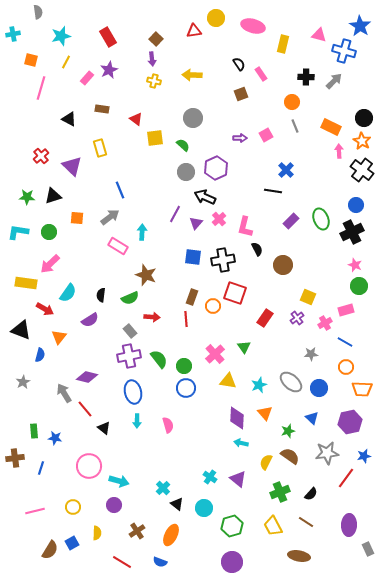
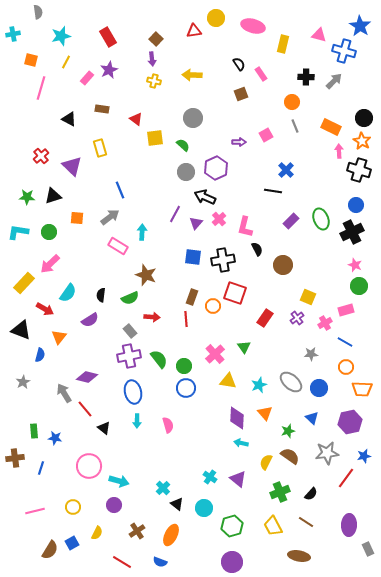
purple arrow at (240, 138): moved 1 px left, 4 px down
black cross at (362, 170): moved 3 px left; rotated 20 degrees counterclockwise
yellow rectangle at (26, 283): moved 2 px left; rotated 55 degrees counterclockwise
yellow semicircle at (97, 533): rotated 24 degrees clockwise
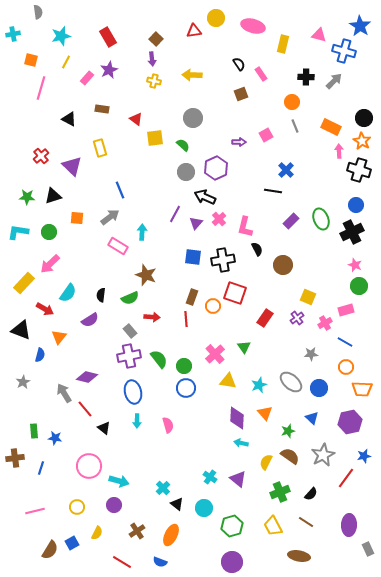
gray star at (327, 453): moved 4 px left, 2 px down; rotated 20 degrees counterclockwise
yellow circle at (73, 507): moved 4 px right
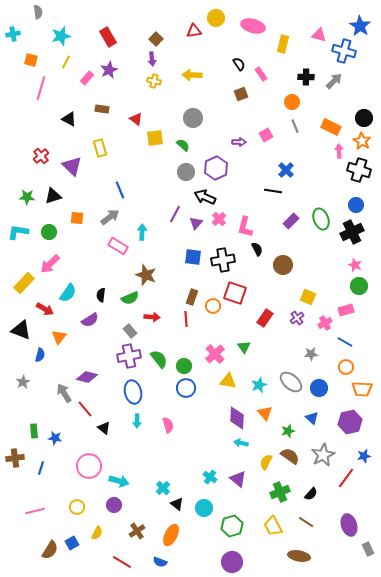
purple ellipse at (349, 525): rotated 20 degrees counterclockwise
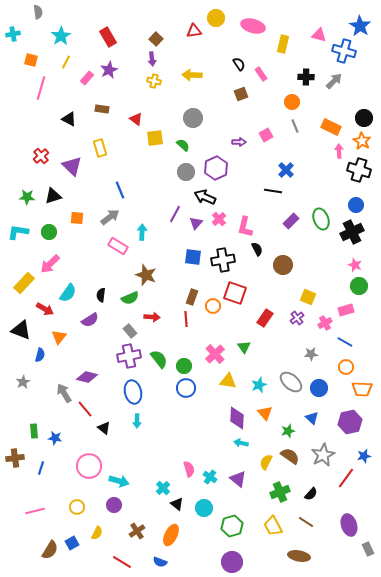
cyan star at (61, 36): rotated 18 degrees counterclockwise
pink semicircle at (168, 425): moved 21 px right, 44 px down
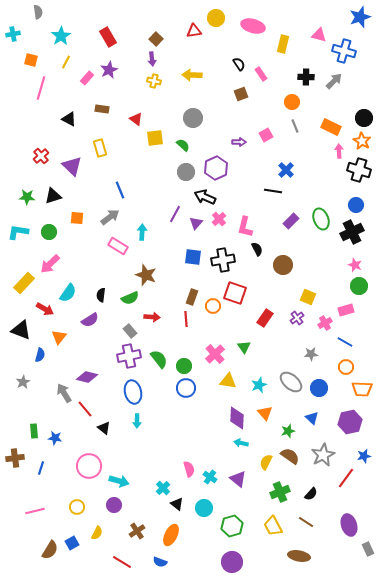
blue star at (360, 26): moved 9 px up; rotated 20 degrees clockwise
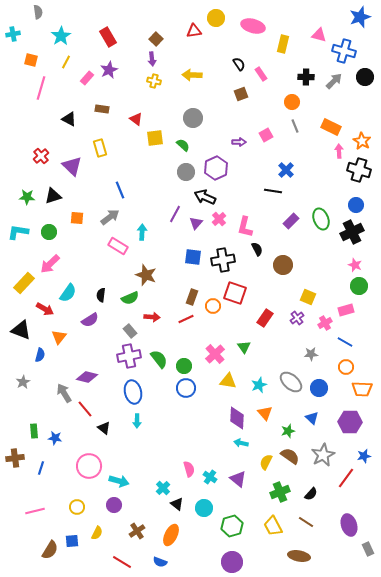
black circle at (364, 118): moved 1 px right, 41 px up
red line at (186, 319): rotated 70 degrees clockwise
purple hexagon at (350, 422): rotated 15 degrees clockwise
blue square at (72, 543): moved 2 px up; rotated 24 degrees clockwise
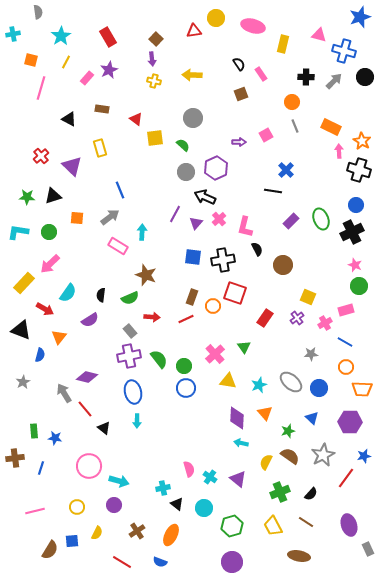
cyan cross at (163, 488): rotated 32 degrees clockwise
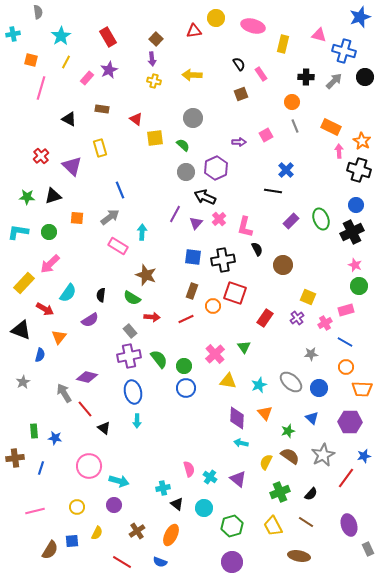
brown rectangle at (192, 297): moved 6 px up
green semicircle at (130, 298): moved 2 px right; rotated 54 degrees clockwise
